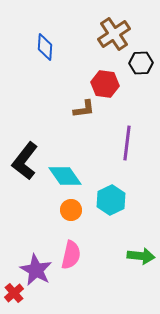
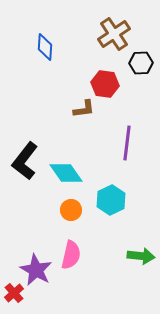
cyan diamond: moved 1 px right, 3 px up
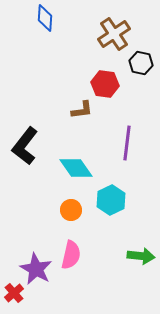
blue diamond: moved 29 px up
black hexagon: rotated 15 degrees clockwise
brown L-shape: moved 2 px left, 1 px down
black L-shape: moved 15 px up
cyan diamond: moved 10 px right, 5 px up
purple star: moved 1 px up
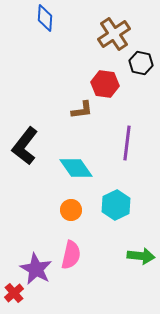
cyan hexagon: moved 5 px right, 5 px down
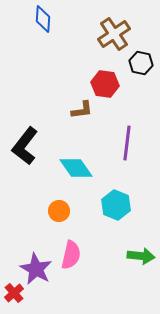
blue diamond: moved 2 px left, 1 px down
cyan hexagon: rotated 12 degrees counterclockwise
orange circle: moved 12 px left, 1 px down
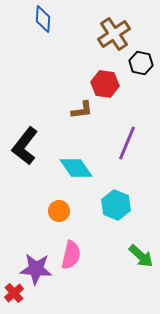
purple line: rotated 16 degrees clockwise
green arrow: rotated 36 degrees clockwise
purple star: rotated 24 degrees counterclockwise
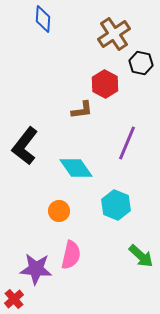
red hexagon: rotated 20 degrees clockwise
red cross: moved 6 px down
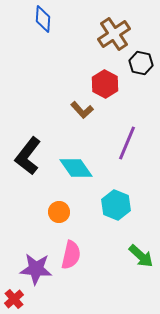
brown L-shape: rotated 55 degrees clockwise
black L-shape: moved 3 px right, 10 px down
orange circle: moved 1 px down
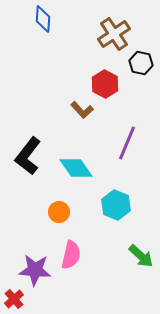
purple star: moved 1 px left, 1 px down
